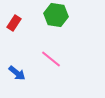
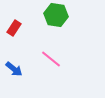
red rectangle: moved 5 px down
blue arrow: moved 3 px left, 4 px up
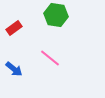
red rectangle: rotated 21 degrees clockwise
pink line: moved 1 px left, 1 px up
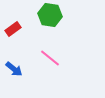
green hexagon: moved 6 px left
red rectangle: moved 1 px left, 1 px down
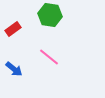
pink line: moved 1 px left, 1 px up
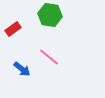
blue arrow: moved 8 px right
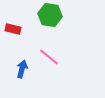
red rectangle: rotated 49 degrees clockwise
blue arrow: rotated 114 degrees counterclockwise
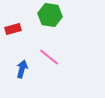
red rectangle: rotated 28 degrees counterclockwise
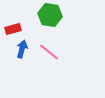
pink line: moved 5 px up
blue arrow: moved 20 px up
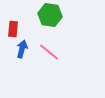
red rectangle: rotated 70 degrees counterclockwise
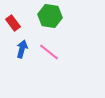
green hexagon: moved 1 px down
red rectangle: moved 6 px up; rotated 42 degrees counterclockwise
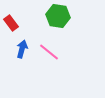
green hexagon: moved 8 px right
red rectangle: moved 2 px left
